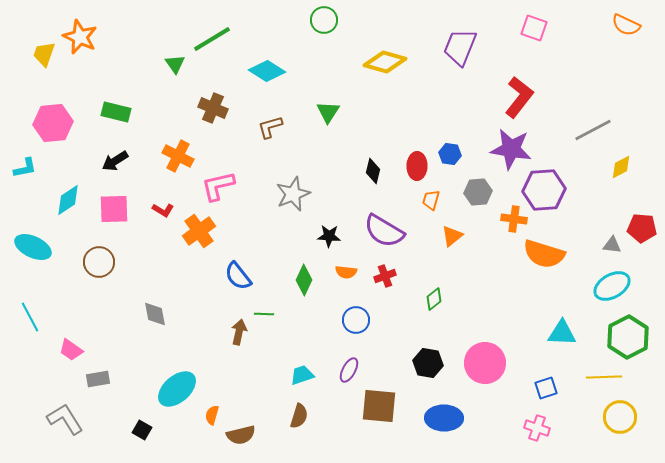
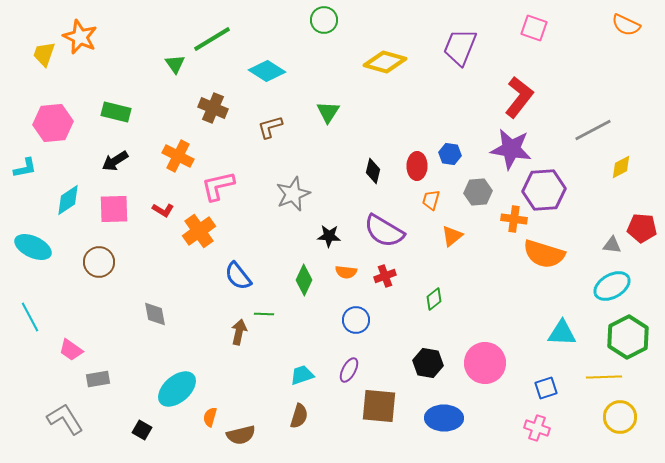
orange semicircle at (212, 415): moved 2 px left, 2 px down
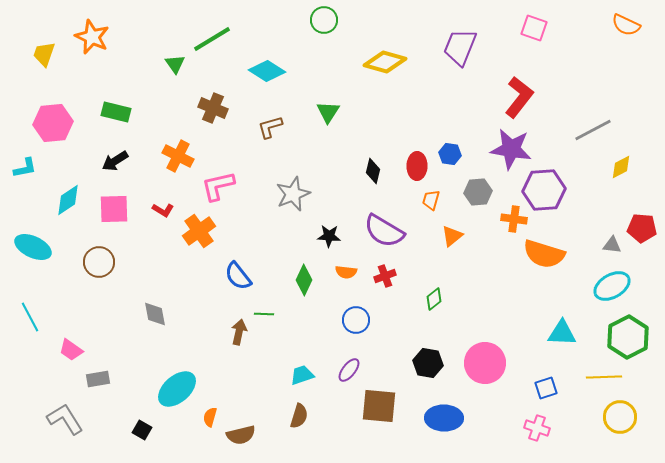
orange star at (80, 37): moved 12 px right
purple ellipse at (349, 370): rotated 10 degrees clockwise
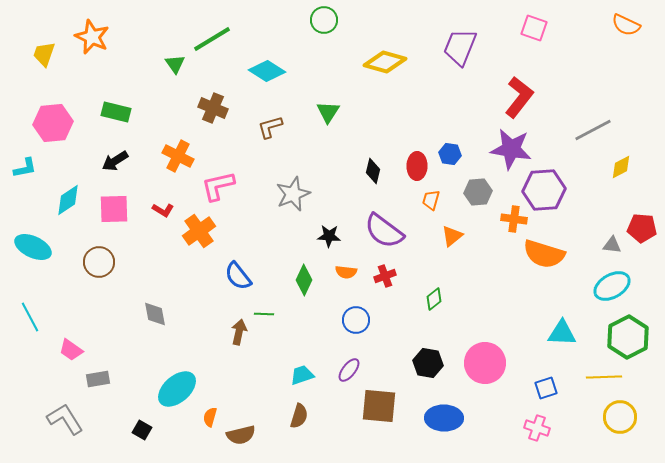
purple semicircle at (384, 231): rotated 6 degrees clockwise
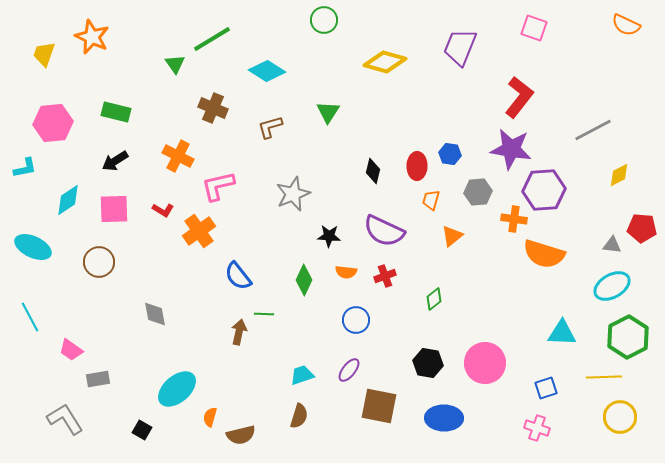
yellow diamond at (621, 167): moved 2 px left, 8 px down
purple semicircle at (384, 231): rotated 12 degrees counterclockwise
brown square at (379, 406): rotated 6 degrees clockwise
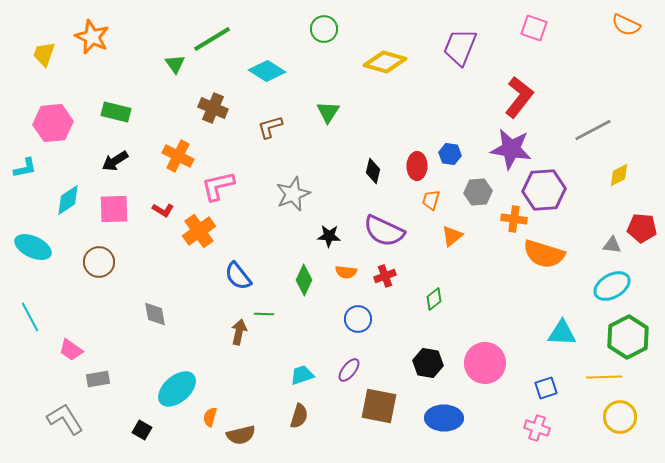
green circle at (324, 20): moved 9 px down
blue circle at (356, 320): moved 2 px right, 1 px up
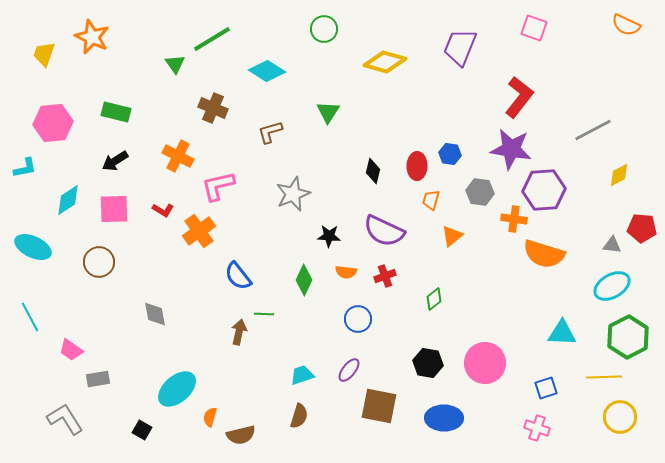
brown L-shape at (270, 127): moved 5 px down
gray hexagon at (478, 192): moved 2 px right; rotated 12 degrees clockwise
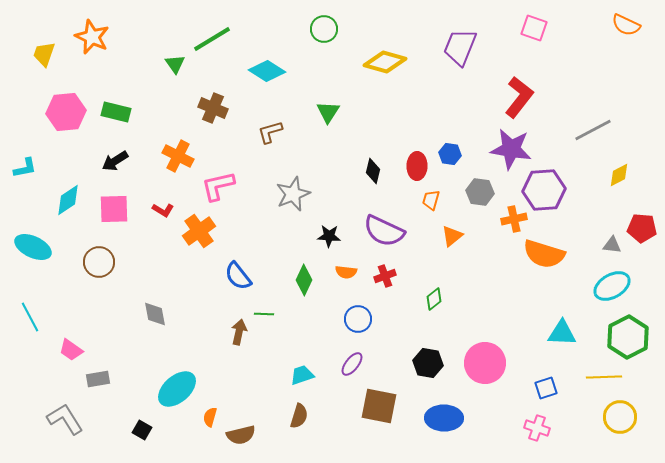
pink hexagon at (53, 123): moved 13 px right, 11 px up
orange cross at (514, 219): rotated 20 degrees counterclockwise
purple ellipse at (349, 370): moved 3 px right, 6 px up
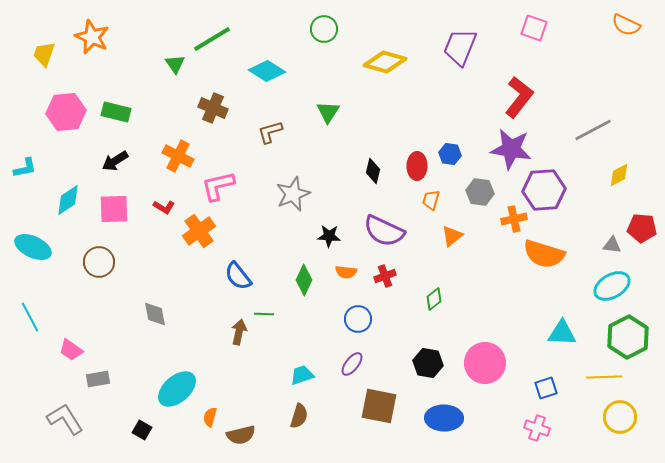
red L-shape at (163, 210): moved 1 px right, 3 px up
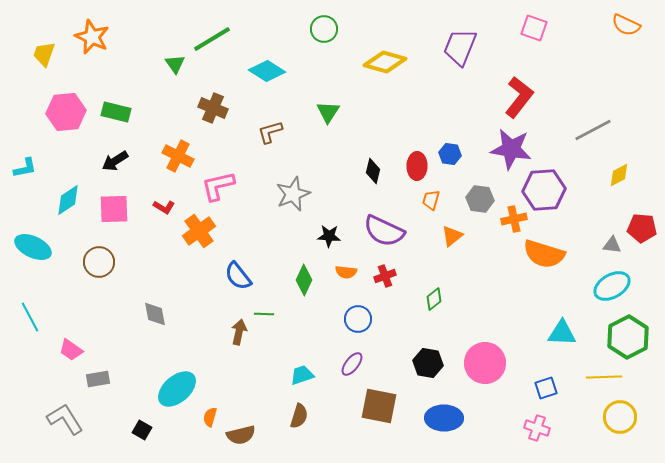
gray hexagon at (480, 192): moved 7 px down
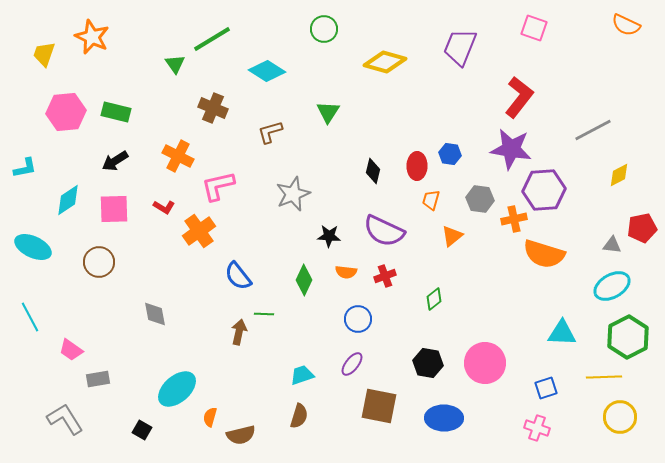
red pentagon at (642, 228): rotated 16 degrees counterclockwise
